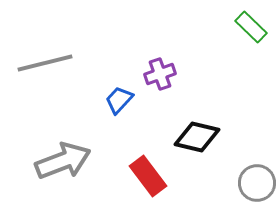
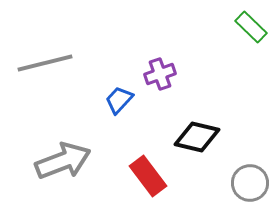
gray circle: moved 7 px left
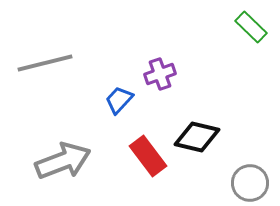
red rectangle: moved 20 px up
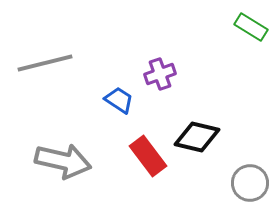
green rectangle: rotated 12 degrees counterclockwise
blue trapezoid: rotated 80 degrees clockwise
gray arrow: rotated 34 degrees clockwise
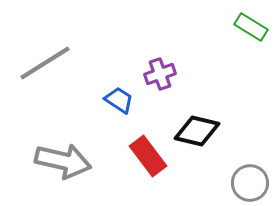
gray line: rotated 18 degrees counterclockwise
black diamond: moved 6 px up
